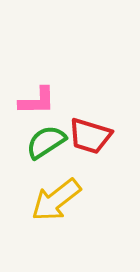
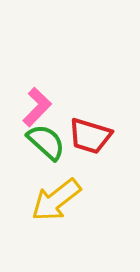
pink L-shape: moved 6 px down; rotated 45 degrees counterclockwise
green semicircle: rotated 75 degrees clockwise
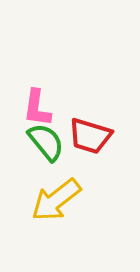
pink L-shape: moved 1 px down; rotated 144 degrees clockwise
green semicircle: rotated 9 degrees clockwise
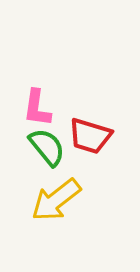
green semicircle: moved 1 px right, 5 px down
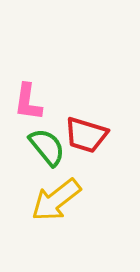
pink L-shape: moved 9 px left, 6 px up
red trapezoid: moved 4 px left, 1 px up
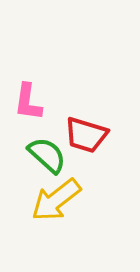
green semicircle: moved 8 px down; rotated 9 degrees counterclockwise
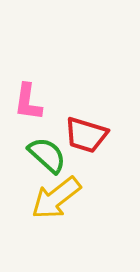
yellow arrow: moved 2 px up
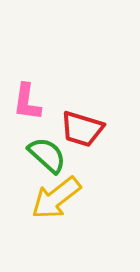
pink L-shape: moved 1 px left
red trapezoid: moved 4 px left, 6 px up
